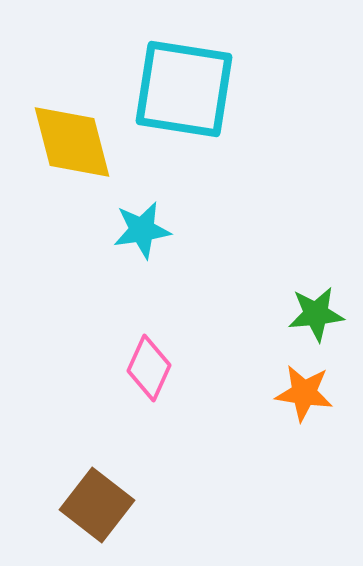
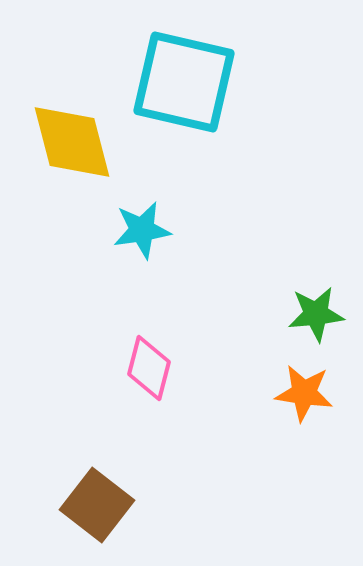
cyan square: moved 7 px up; rotated 4 degrees clockwise
pink diamond: rotated 10 degrees counterclockwise
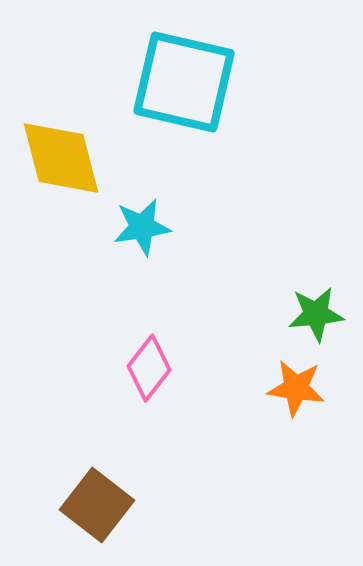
yellow diamond: moved 11 px left, 16 px down
cyan star: moved 3 px up
pink diamond: rotated 24 degrees clockwise
orange star: moved 8 px left, 5 px up
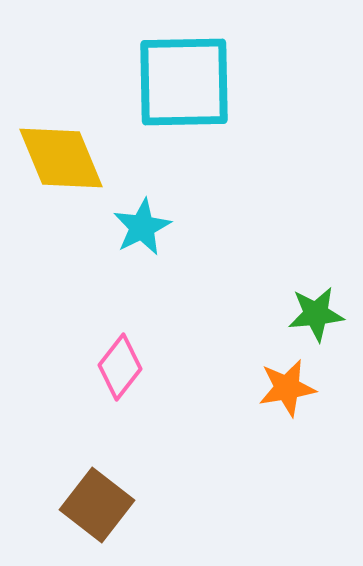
cyan square: rotated 14 degrees counterclockwise
yellow diamond: rotated 8 degrees counterclockwise
cyan star: rotated 18 degrees counterclockwise
pink diamond: moved 29 px left, 1 px up
orange star: moved 9 px left; rotated 18 degrees counterclockwise
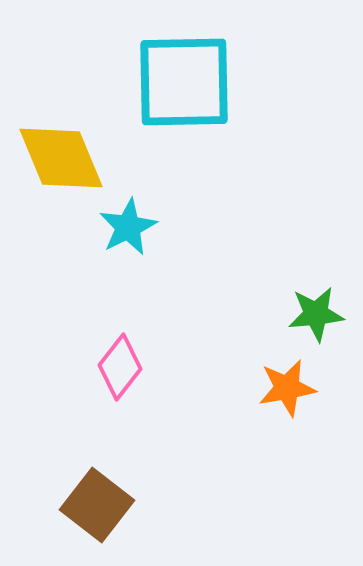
cyan star: moved 14 px left
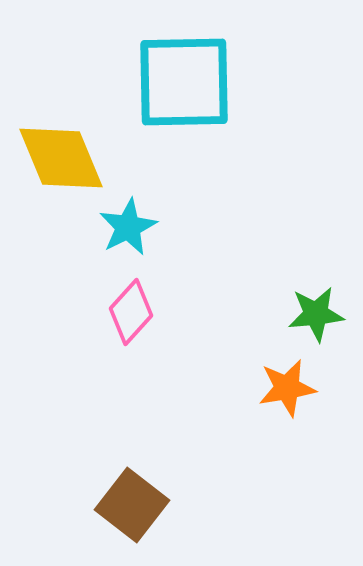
pink diamond: moved 11 px right, 55 px up; rotated 4 degrees clockwise
brown square: moved 35 px right
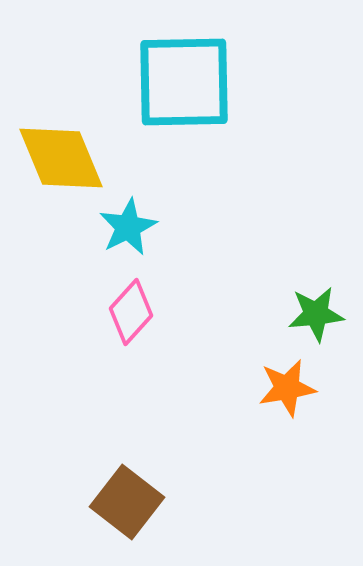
brown square: moved 5 px left, 3 px up
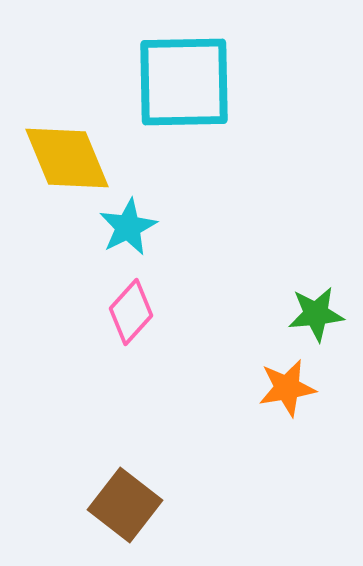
yellow diamond: moved 6 px right
brown square: moved 2 px left, 3 px down
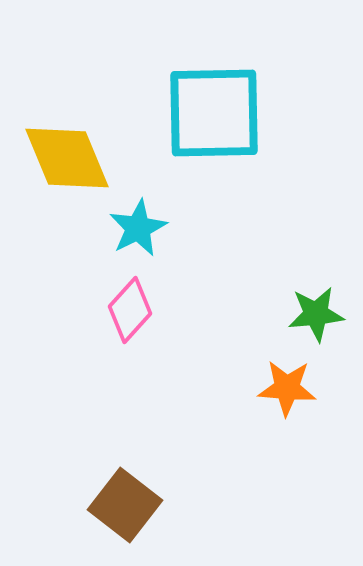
cyan square: moved 30 px right, 31 px down
cyan star: moved 10 px right, 1 px down
pink diamond: moved 1 px left, 2 px up
orange star: rotated 14 degrees clockwise
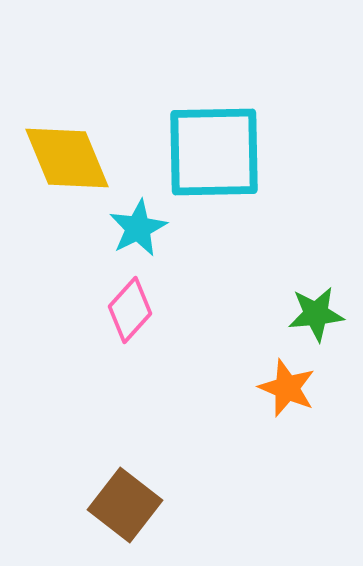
cyan square: moved 39 px down
orange star: rotated 18 degrees clockwise
